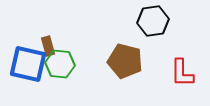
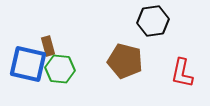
green hexagon: moved 5 px down
red L-shape: rotated 12 degrees clockwise
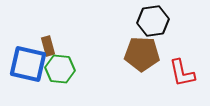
brown pentagon: moved 17 px right, 7 px up; rotated 12 degrees counterclockwise
red L-shape: rotated 24 degrees counterclockwise
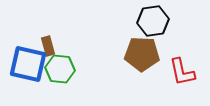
red L-shape: moved 1 px up
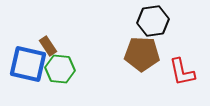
brown rectangle: rotated 18 degrees counterclockwise
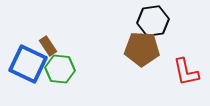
brown pentagon: moved 5 px up
blue square: rotated 12 degrees clockwise
red L-shape: moved 4 px right
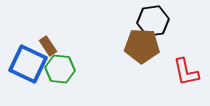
brown pentagon: moved 3 px up
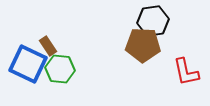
brown pentagon: moved 1 px right, 1 px up
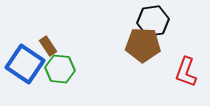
blue square: moved 3 px left; rotated 9 degrees clockwise
red L-shape: rotated 32 degrees clockwise
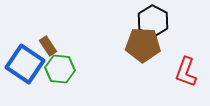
black hexagon: rotated 24 degrees counterclockwise
